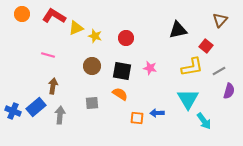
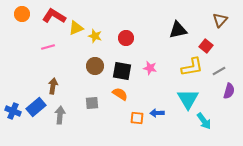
pink line: moved 8 px up; rotated 32 degrees counterclockwise
brown circle: moved 3 px right
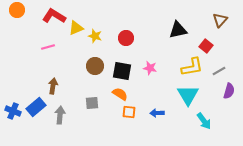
orange circle: moved 5 px left, 4 px up
cyan triangle: moved 4 px up
orange square: moved 8 px left, 6 px up
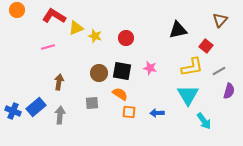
brown circle: moved 4 px right, 7 px down
brown arrow: moved 6 px right, 4 px up
